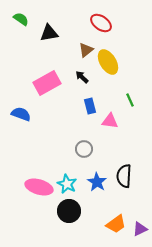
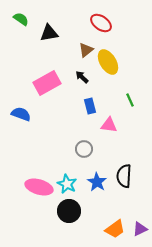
pink triangle: moved 1 px left, 4 px down
orange trapezoid: moved 1 px left, 5 px down
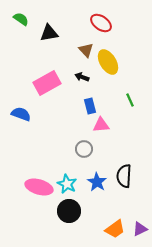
brown triangle: rotated 35 degrees counterclockwise
black arrow: rotated 24 degrees counterclockwise
pink triangle: moved 8 px left; rotated 12 degrees counterclockwise
